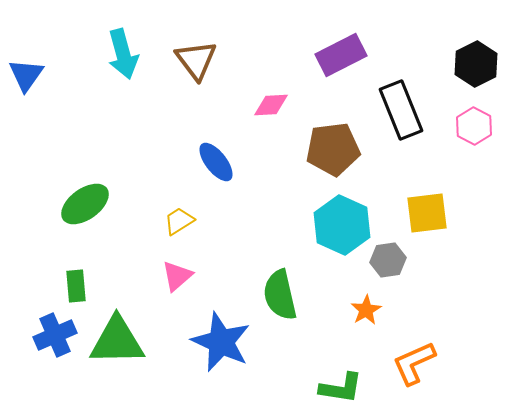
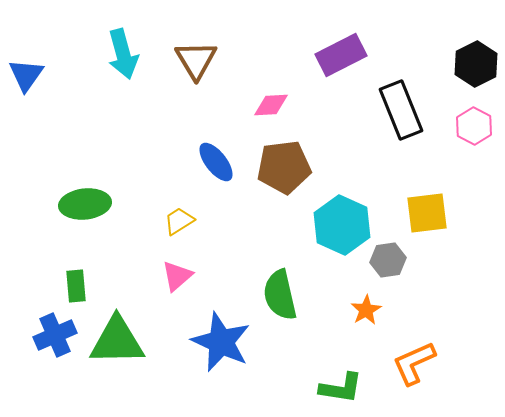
brown triangle: rotated 6 degrees clockwise
brown pentagon: moved 49 px left, 18 px down
green ellipse: rotated 30 degrees clockwise
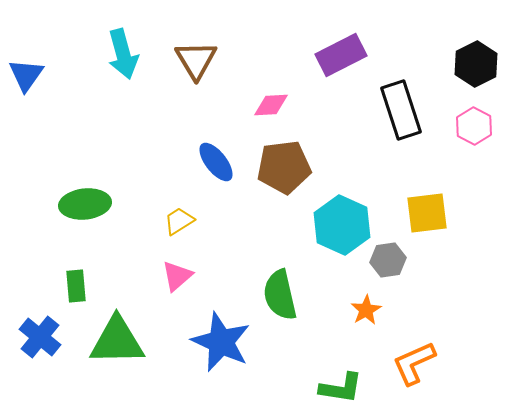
black rectangle: rotated 4 degrees clockwise
blue cross: moved 15 px left, 2 px down; rotated 27 degrees counterclockwise
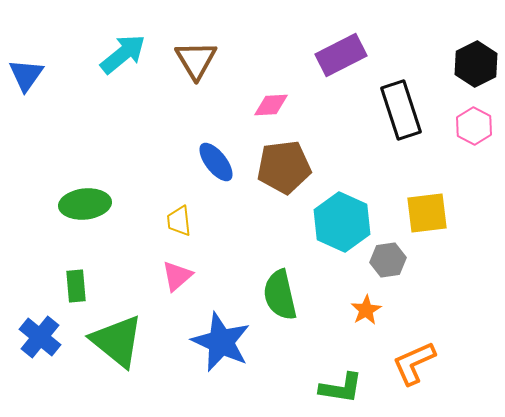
cyan arrow: rotated 114 degrees counterclockwise
yellow trapezoid: rotated 64 degrees counterclockwise
cyan hexagon: moved 3 px up
green triangle: rotated 40 degrees clockwise
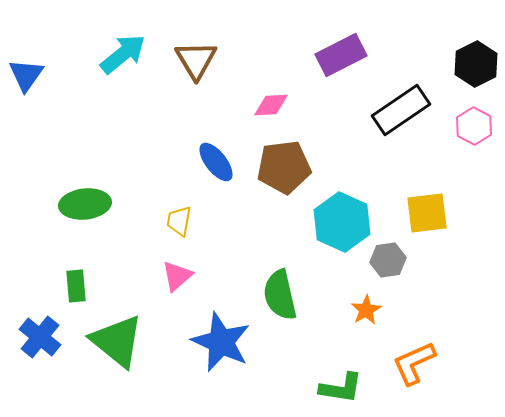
black rectangle: rotated 74 degrees clockwise
yellow trapezoid: rotated 16 degrees clockwise
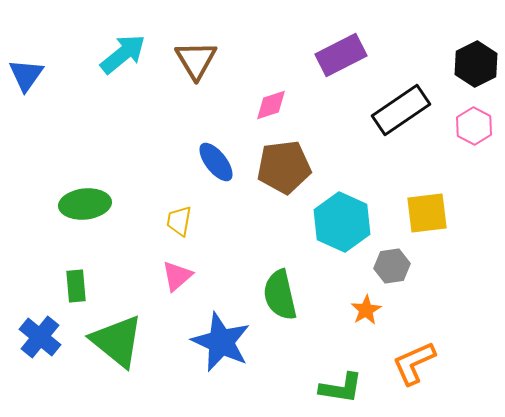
pink diamond: rotated 15 degrees counterclockwise
gray hexagon: moved 4 px right, 6 px down
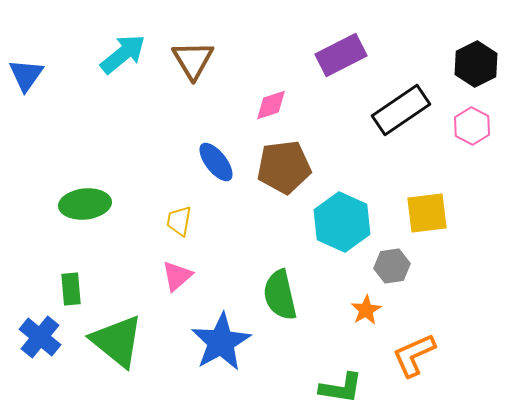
brown triangle: moved 3 px left
pink hexagon: moved 2 px left
green rectangle: moved 5 px left, 3 px down
blue star: rotated 18 degrees clockwise
orange L-shape: moved 8 px up
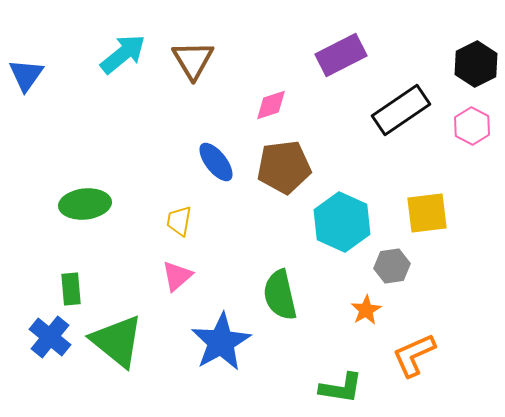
blue cross: moved 10 px right
